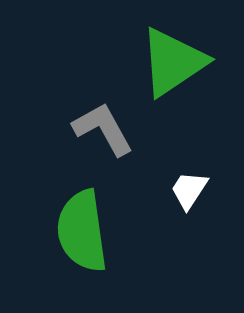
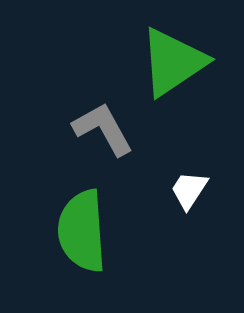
green semicircle: rotated 4 degrees clockwise
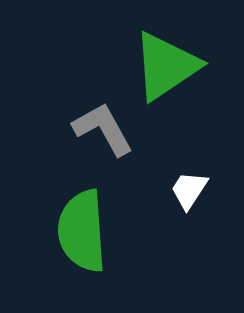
green triangle: moved 7 px left, 4 px down
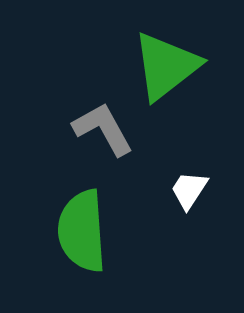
green triangle: rotated 4 degrees counterclockwise
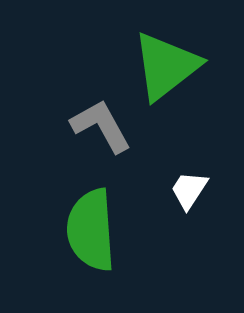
gray L-shape: moved 2 px left, 3 px up
green semicircle: moved 9 px right, 1 px up
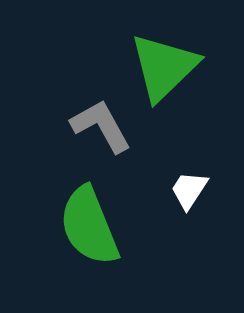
green triangle: moved 2 px left, 1 px down; rotated 6 degrees counterclockwise
green semicircle: moved 2 px left, 4 px up; rotated 18 degrees counterclockwise
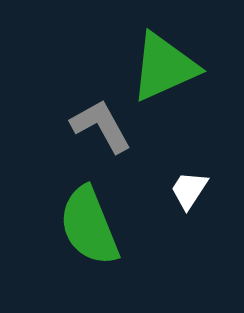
green triangle: rotated 20 degrees clockwise
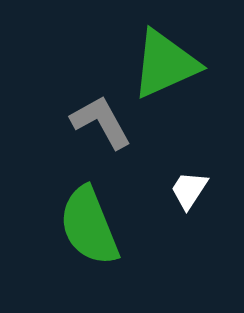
green triangle: moved 1 px right, 3 px up
gray L-shape: moved 4 px up
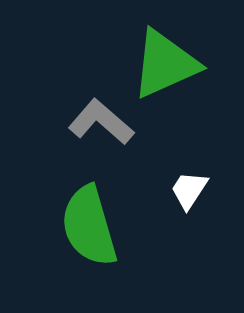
gray L-shape: rotated 20 degrees counterclockwise
green semicircle: rotated 6 degrees clockwise
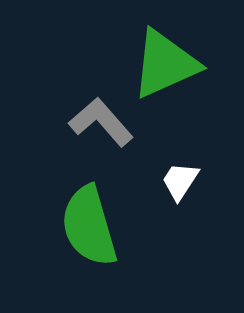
gray L-shape: rotated 8 degrees clockwise
white trapezoid: moved 9 px left, 9 px up
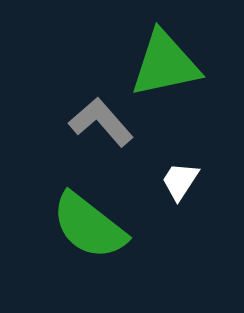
green triangle: rotated 12 degrees clockwise
green semicircle: rotated 36 degrees counterclockwise
